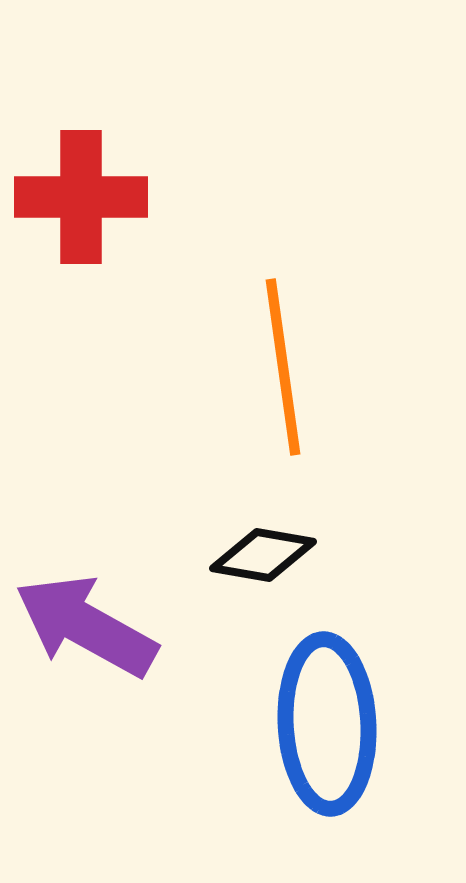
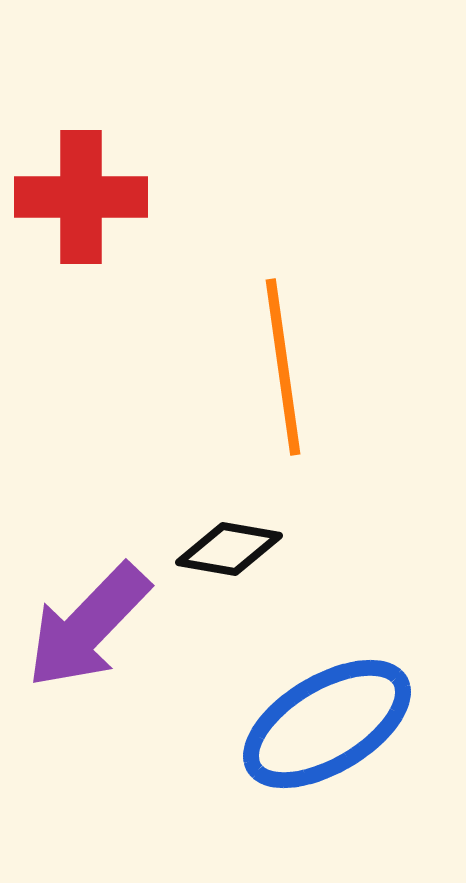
black diamond: moved 34 px left, 6 px up
purple arrow: moved 2 px right; rotated 75 degrees counterclockwise
blue ellipse: rotated 62 degrees clockwise
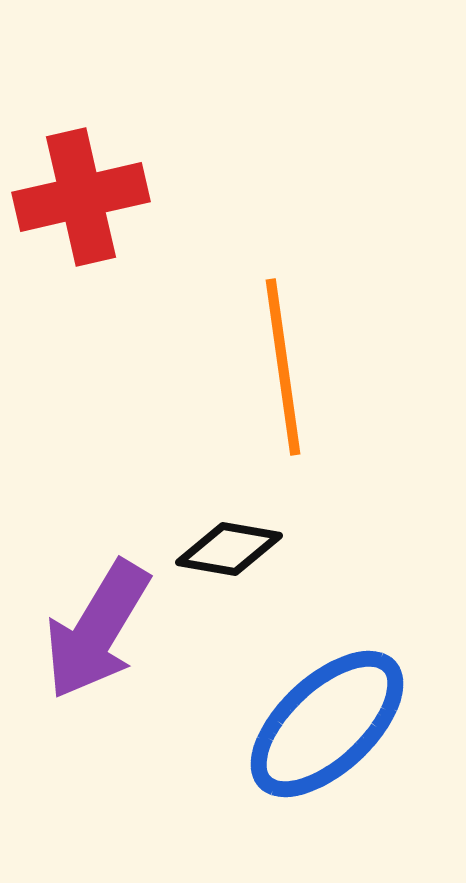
red cross: rotated 13 degrees counterclockwise
purple arrow: moved 9 px right, 4 px down; rotated 13 degrees counterclockwise
blue ellipse: rotated 12 degrees counterclockwise
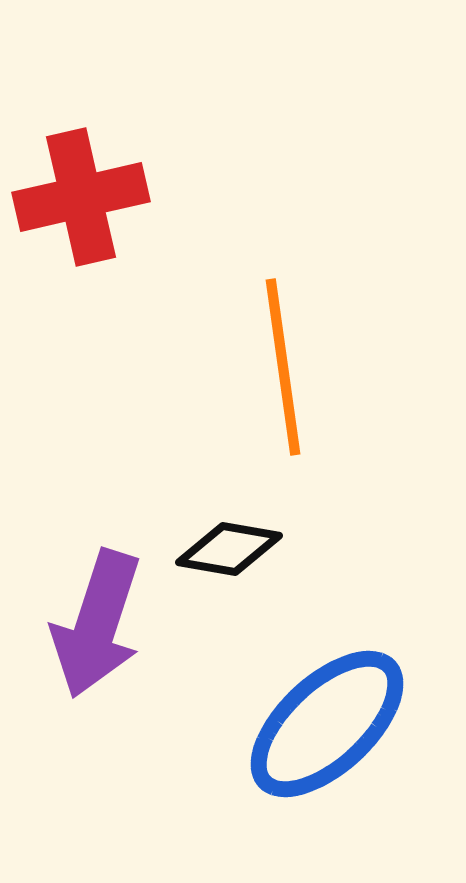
purple arrow: moved 6 px up; rotated 13 degrees counterclockwise
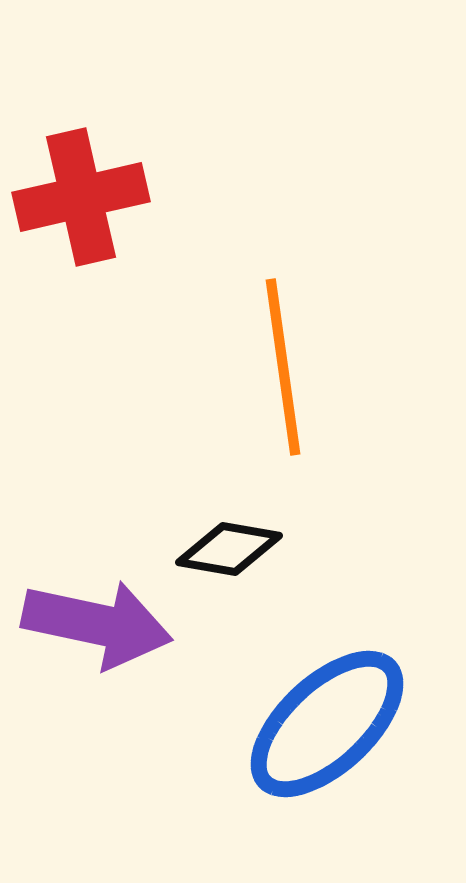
purple arrow: rotated 96 degrees counterclockwise
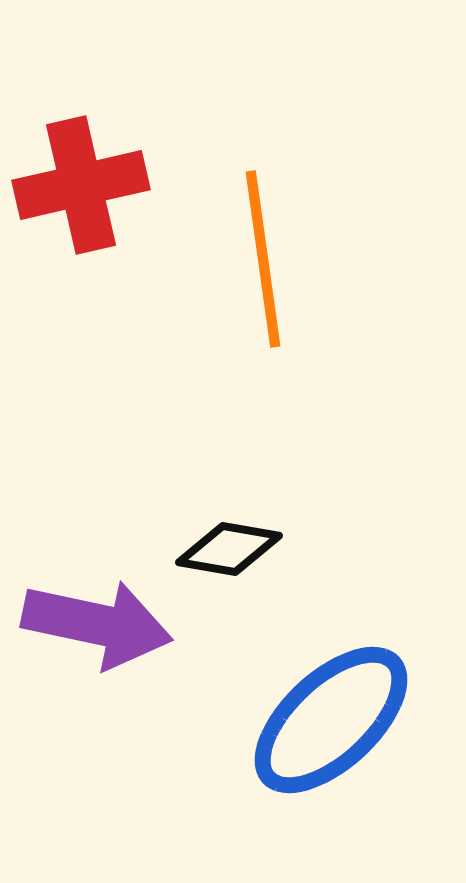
red cross: moved 12 px up
orange line: moved 20 px left, 108 px up
blue ellipse: moved 4 px right, 4 px up
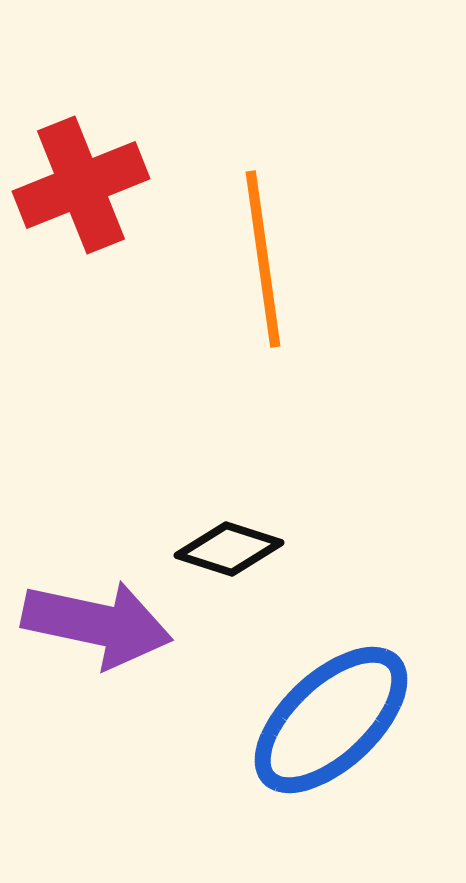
red cross: rotated 9 degrees counterclockwise
black diamond: rotated 8 degrees clockwise
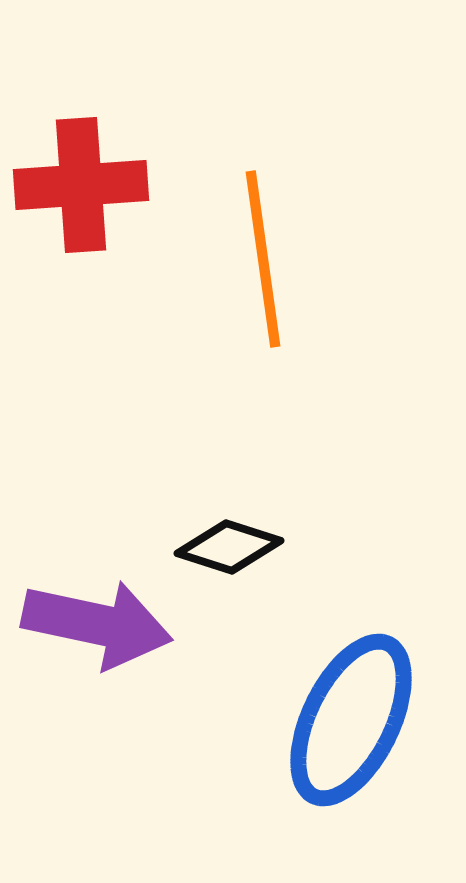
red cross: rotated 18 degrees clockwise
black diamond: moved 2 px up
blue ellipse: moved 20 px right; rotated 21 degrees counterclockwise
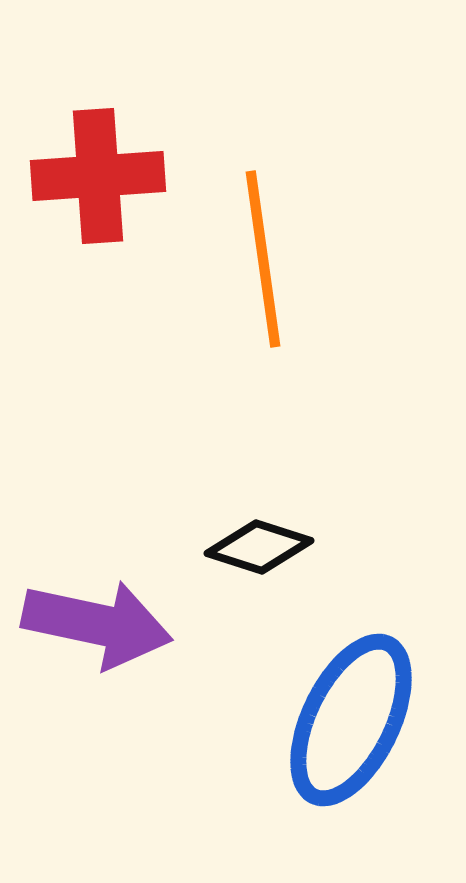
red cross: moved 17 px right, 9 px up
black diamond: moved 30 px right
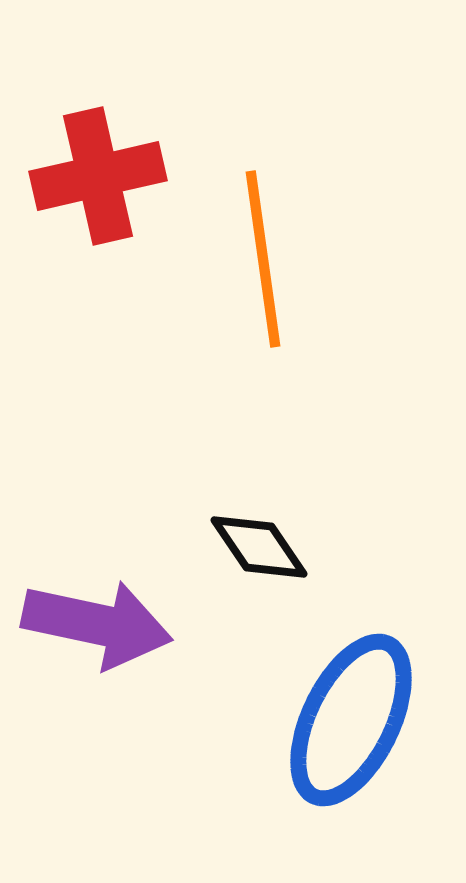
red cross: rotated 9 degrees counterclockwise
black diamond: rotated 38 degrees clockwise
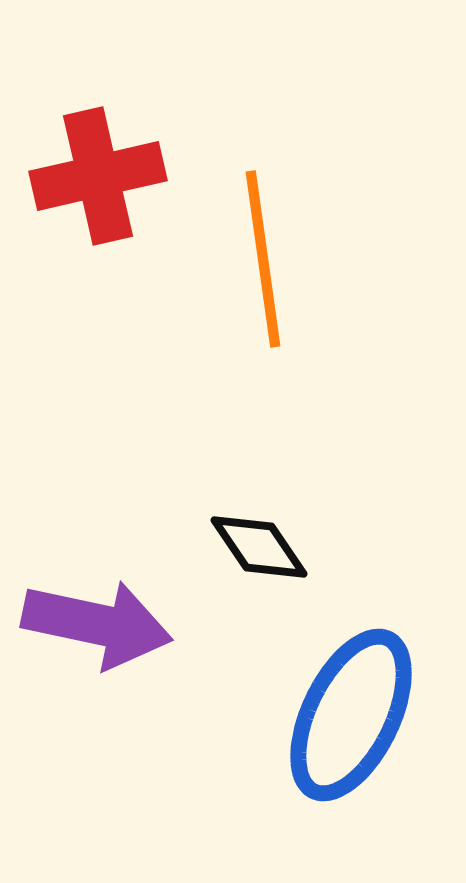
blue ellipse: moved 5 px up
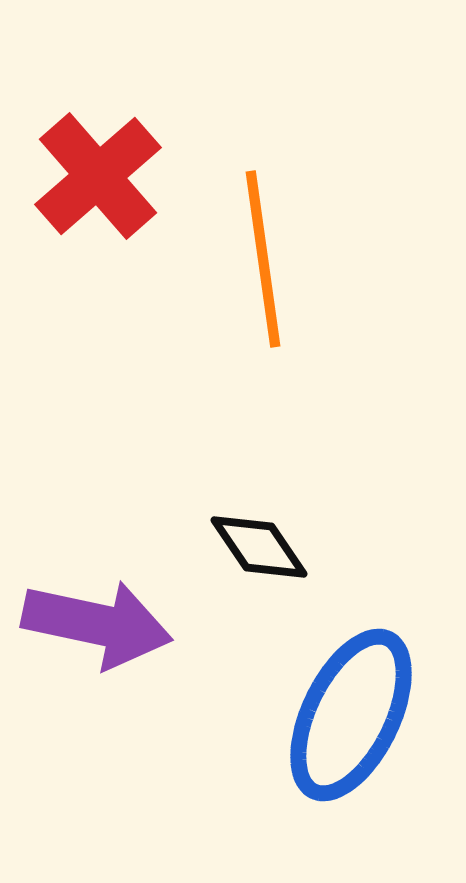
red cross: rotated 28 degrees counterclockwise
